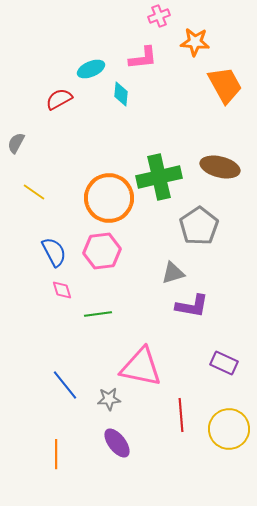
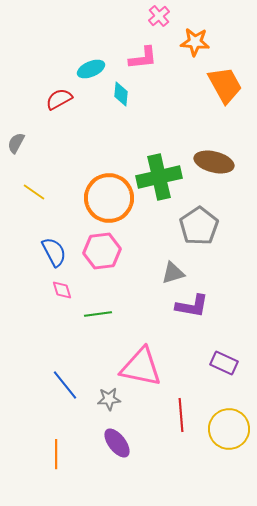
pink cross: rotated 20 degrees counterclockwise
brown ellipse: moved 6 px left, 5 px up
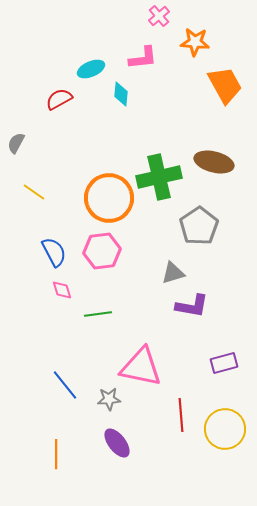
purple rectangle: rotated 40 degrees counterclockwise
yellow circle: moved 4 px left
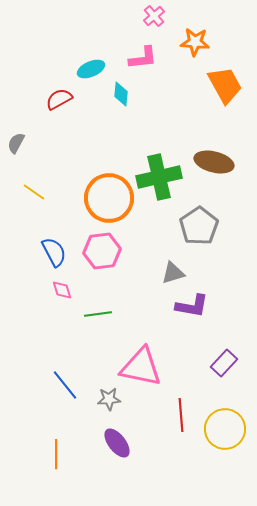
pink cross: moved 5 px left
purple rectangle: rotated 32 degrees counterclockwise
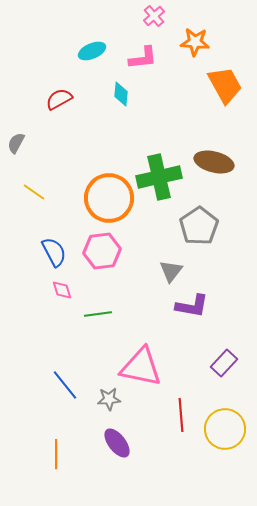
cyan ellipse: moved 1 px right, 18 px up
gray triangle: moved 2 px left, 2 px up; rotated 35 degrees counterclockwise
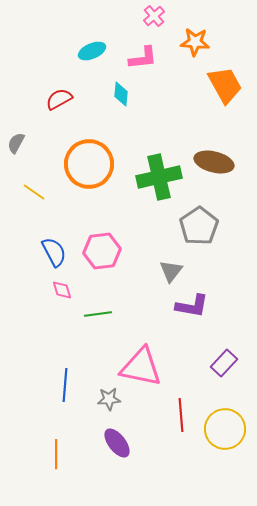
orange circle: moved 20 px left, 34 px up
blue line: rotated 44 degrees clockwise
